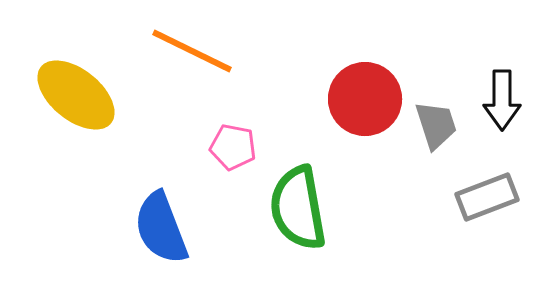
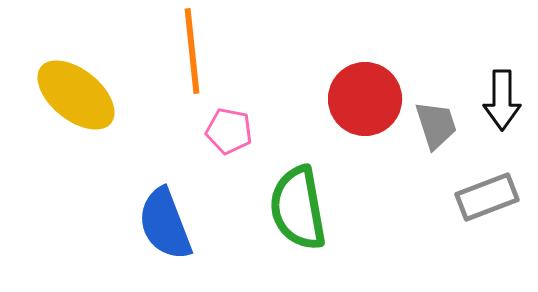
orange line: rotated 58 degrees clockwise
pink pentagon: moved 4 px left, 16 px up
blue semicircle: moved 4 px right, 4 px up
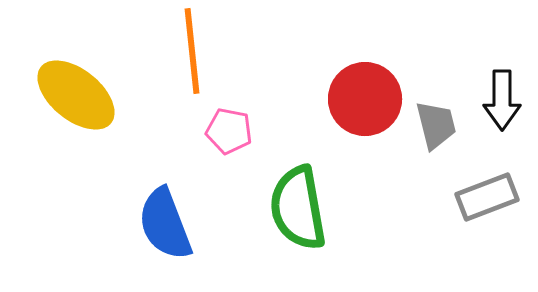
gray trapezoid: rotated 4 degrees clockwise
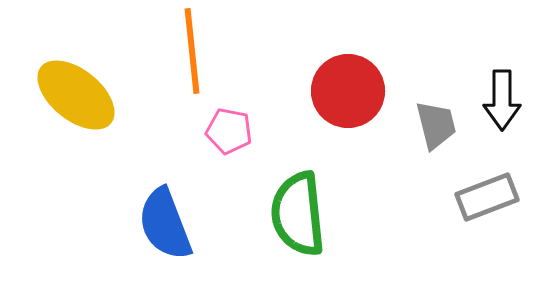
red circle: moved 17 px left, 8 px up
green semicircle: moved 6 px down; rotated 4 degrees clockwise
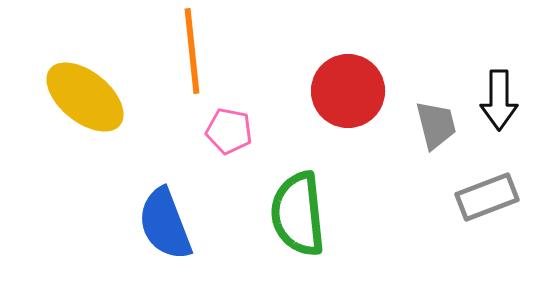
yellow ellipse: moved 9 px right, 2 px down
black arrow: moved 3 px left
